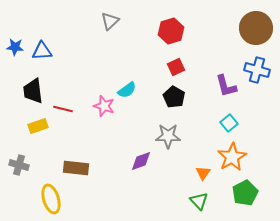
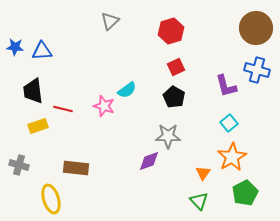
purple diamond: moved 8 px right
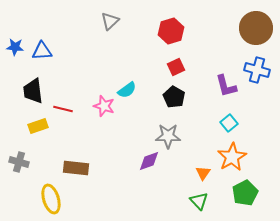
gray cross: moved 3 px up
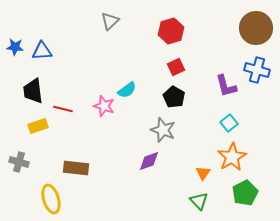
gray star: moved 5 px left, 6 px up; rotated 20 degrees clockwise
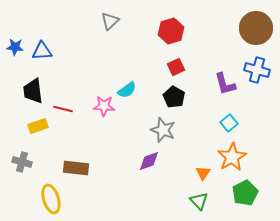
purple L-shape: moved 1 px left, 2 px up
pink star: rotated 15 degrees counterclockwise
gray cross: moved 3 px right
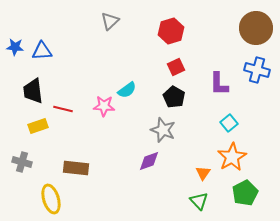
purple L-shape: moved 6 px left; rotated 15 degrees clockwise
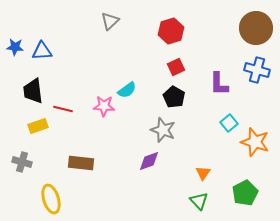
orange star: moved 23 px right, 15 px up; rotated 24 degrees counterclockwise
brown rectangle: moved 5 px right, 5 px up
